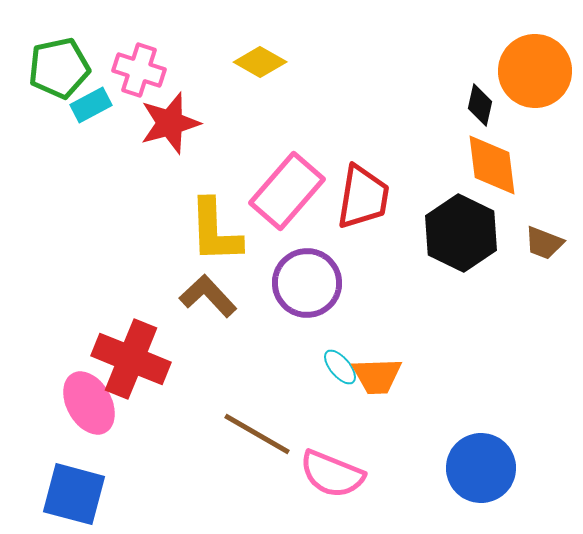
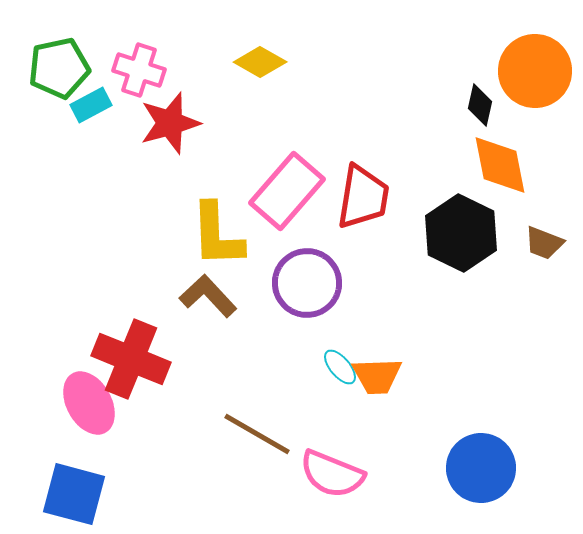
orange diamond: moved 8 px right; rotated 4 degrees counterclockwise
yellow L-shape: moved 2 px right, 4 px down
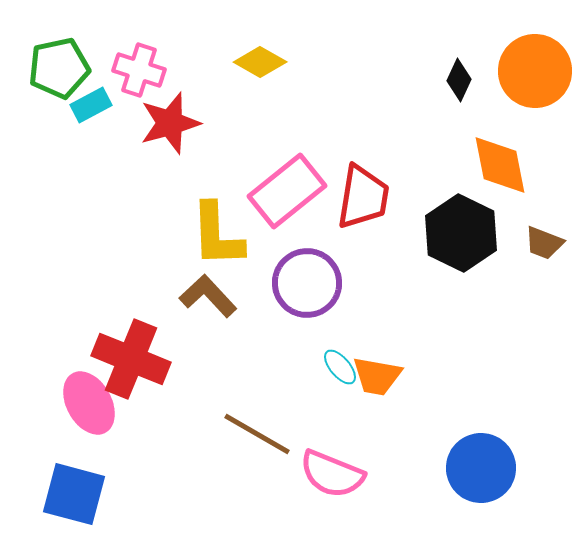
black diamond: moved 21 px left, 25 px up; rotated 12 degrees clockwise
pink rectangle: rotated 10 degrees clockwise
orange trapezoid: rotated 12 degrees clockwise
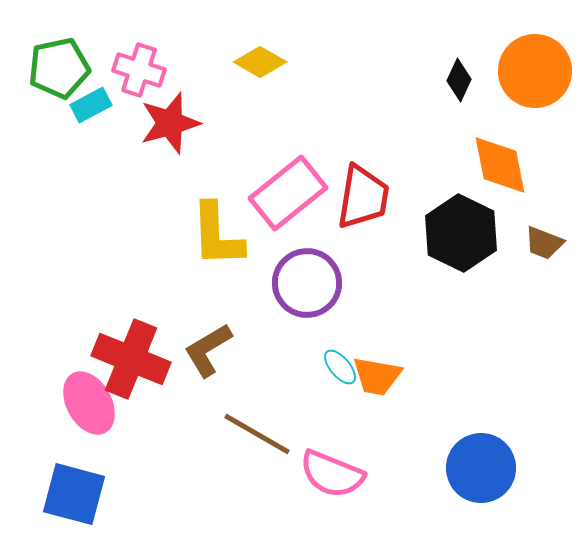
pink rectangle: moved 1 px right, 2 px down
brown L-shape: moved 54 px down; rotated 78 degrees counterclockwise
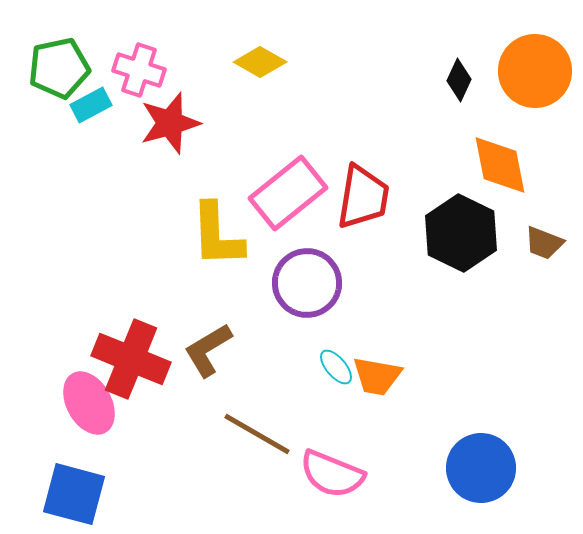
cyan ellipse: moved 4 px left
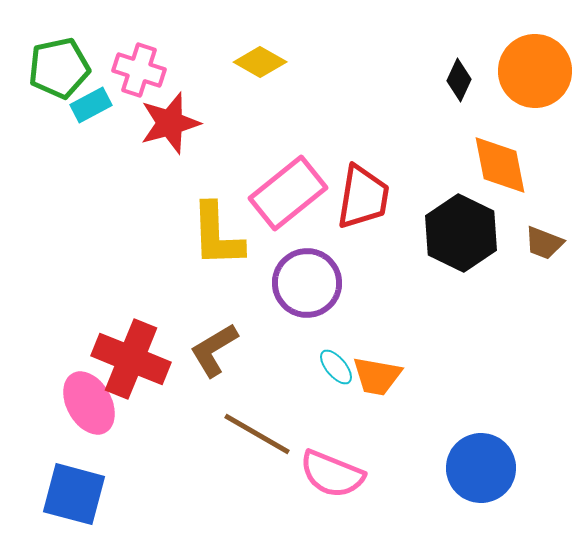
brown L-shape: moved 6 px right
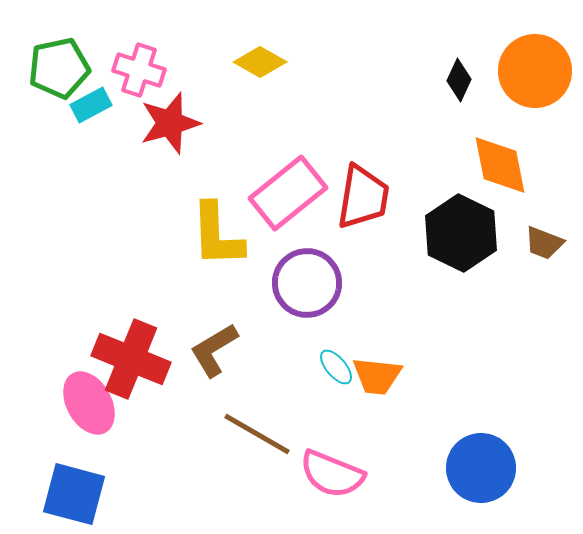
orange trapezoid: rotated 4 degrees counterclockwise
